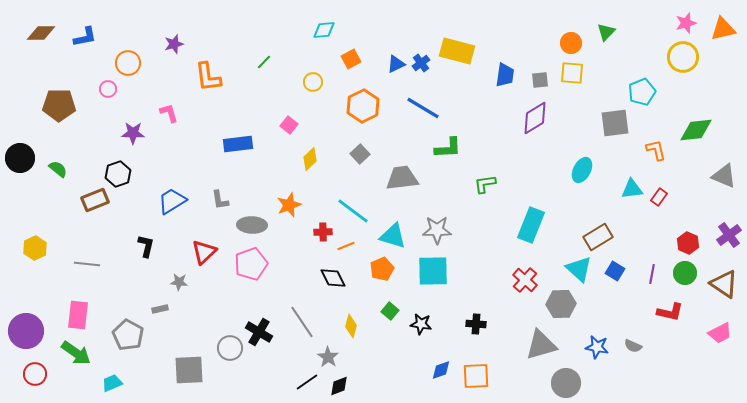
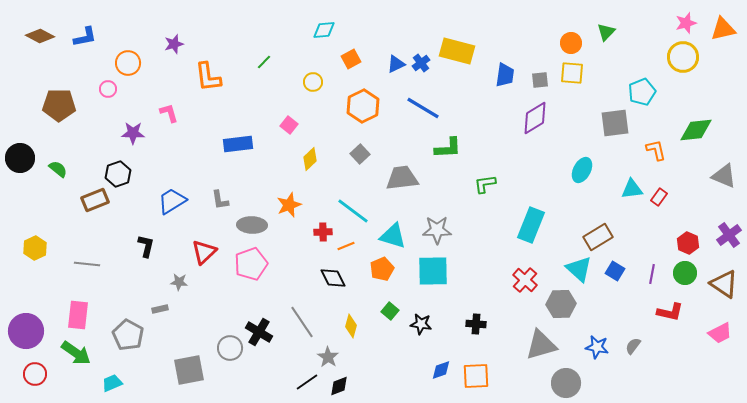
brown diamond at (41, 33): moved 1 px left, 3 px down; rotated 28 degrees clockwise
gray semicircle at (633, 346): rotated 102 degrees clockwise
gray square at (189, 370): rotated 8 degrees counterclockwise
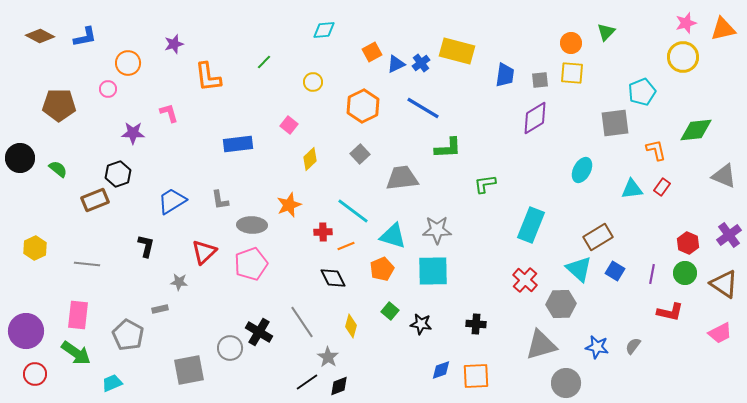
orange square at (351, 59): moved 21 px right, 7 px up
red rectangle at (659, 197): moved 3 px right, 10 px up
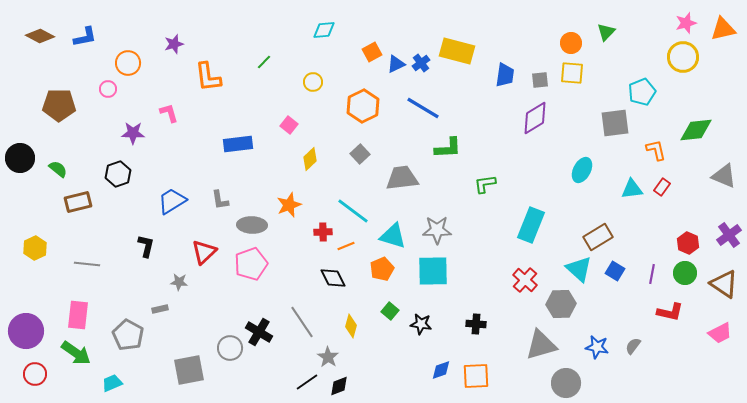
brown rectangle at (95, 200): moved 17 px left, 2 px down; rotated 8 degrees clockwise
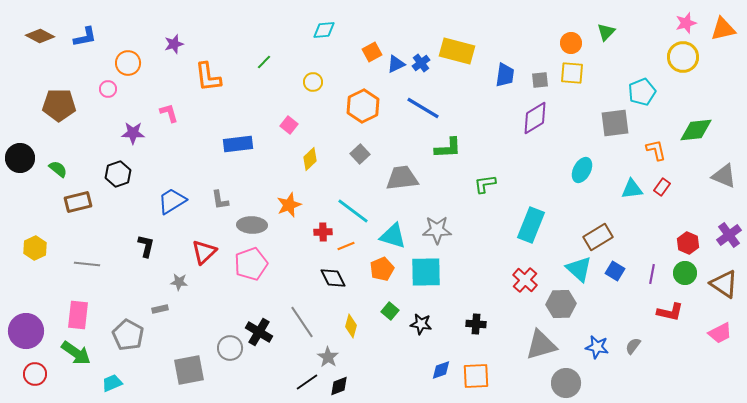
cyan square at (433, 271): moved 7 px left, 1 px down
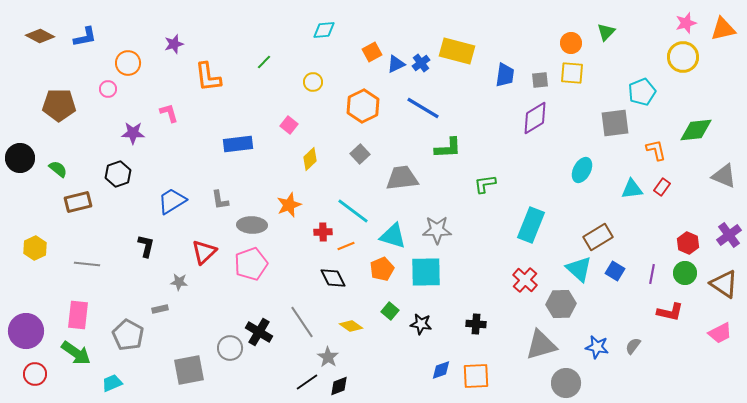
yellow diamond at (351, 326): rotated 70 degrees counterclockwise
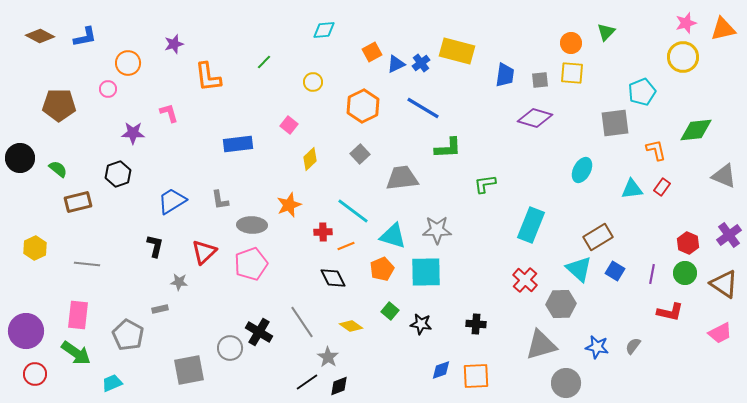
purple diamond at (535, 118): rotated 48 degrees clockwise
black L-shape at (146, 246): moved 9 px right
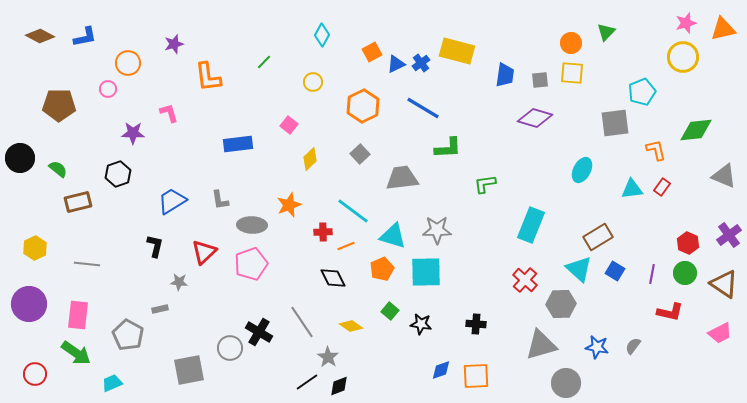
cyan diamond at (324, 30): moved 2 px left, 5 px down; rotated 55 degrees counterclockwise
purple circle at (26, 331): moved 3 px right, 27 px up
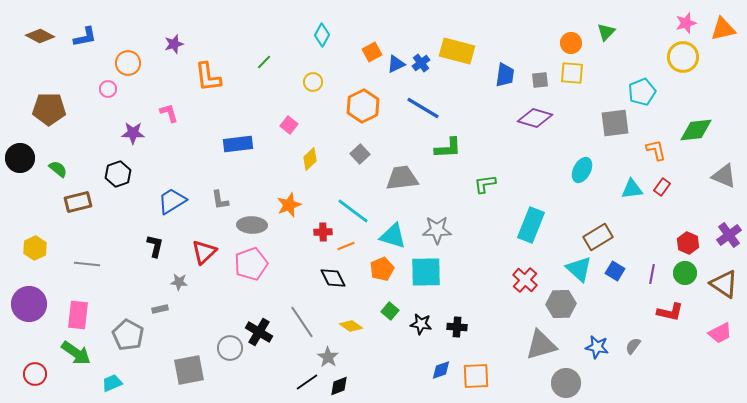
brown pentagon at (59, 105): moved 10 px left, 4 px down
black cross at (476, 324): moved 19 px left, 3 px down
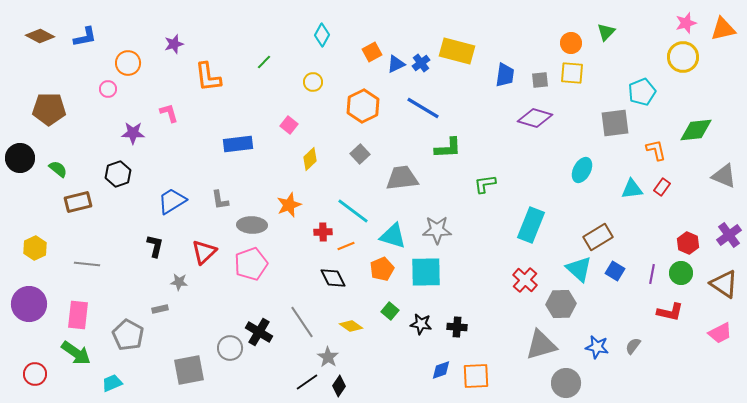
green circle at (685, 273): moved 4 px left
black diamond at (339, 386): rotated 35 degrees counterclockwise
